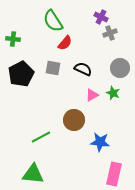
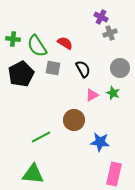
green semicircle: moved 16 px left, 25 px down
red semicircle: rotated 98 degrees counterclockwise
black semicircle: rotated 36 degrees clockwise
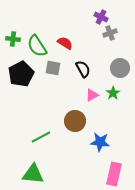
green star: rotated 16 degrees clockwise
brown circle: moved 1 px right, 1 px down
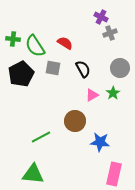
green semicircle: moved 2 px left
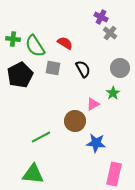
gray cross: rotated 32 degrees counterclockwise
black pentagon: moved 1 px left, 1 px down
pink triangle: moved 1 px right, 9 px down
blue star: moved 4 px left, 1 px down
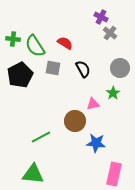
pink triangle: rotated 16 degrees clockwise
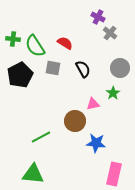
purple cross: moved 3 px left
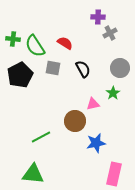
purple cross: rotated 24 degrees counterclockwise
gray cross: rotated 24 degrees clockwise
blue star: rotated 18 degrees counterclockwise
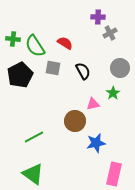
black semicircle: moved 2 px down
green line: moved 7 px left
green triangle: rotated 30 degrees clockwise
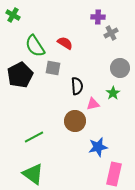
gray cross: moved 1 px right
green cross: moved 24 px up; rotated 24 degrees clockwise
black semicircle: moved 6 px left, 15 px down; rotated 24 degrees clockwise
blue star: moved 2 px right, 4 px down
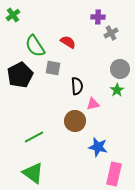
green cross: rotated 24 degrees clockwise
red semicircle: moved 3 px right, 1 px up
gray circle: moved 1 px down
green star: moved 4 px right, 3 px up
blue star: rotated 24 degrees clockwise
green triangle: moved 1 px up
